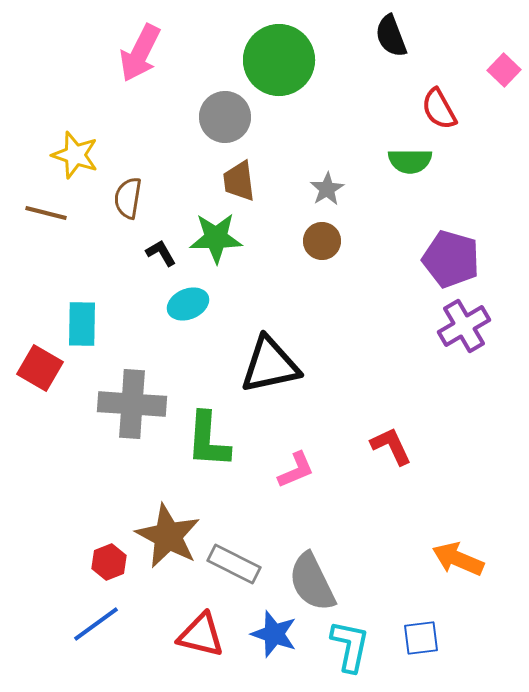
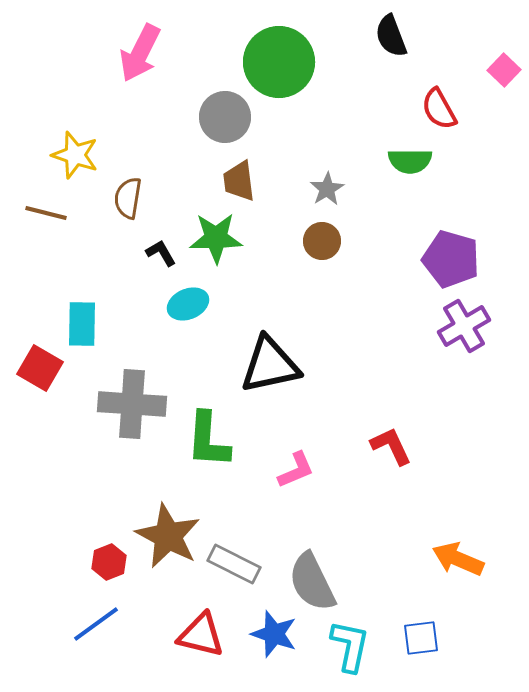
green circle: moved 2 px down
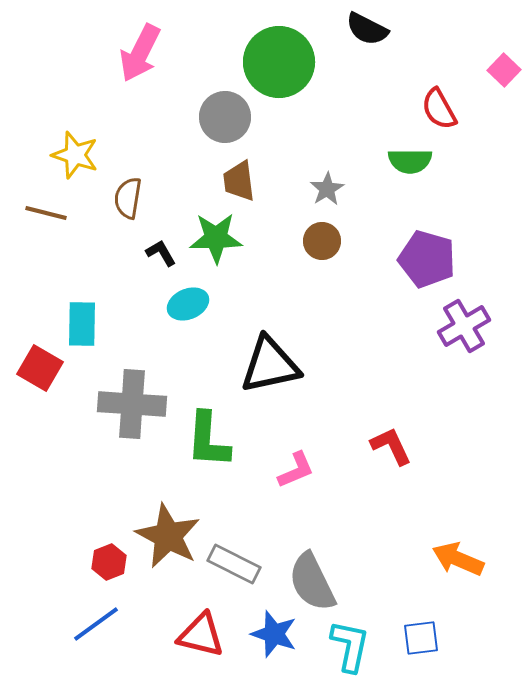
black semicircle: moved 24 px left, 7 px up; rotated 42 degrees counterclockwise
purple pentagon: moved 24 px left
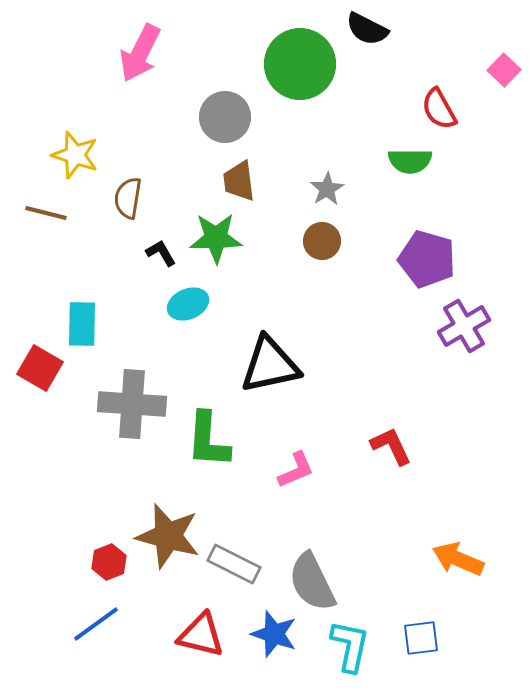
green circle: moved 21 px right, 2 px down
brown star: rotated 12 degrees counterclockwise
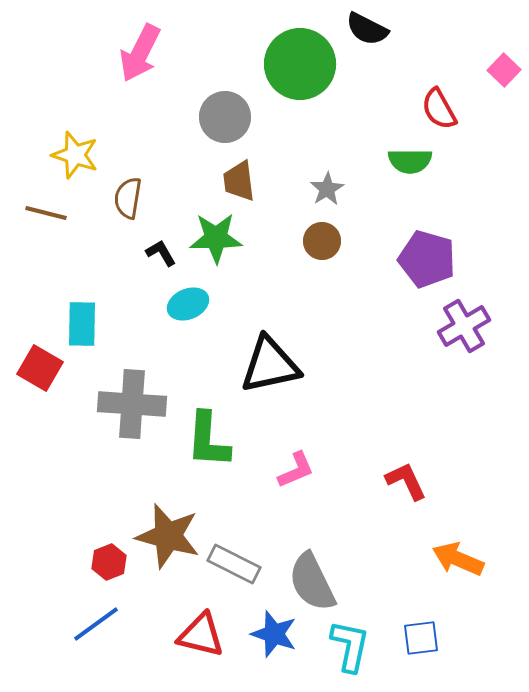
red L-shape: moved 15 px right, 35 px down
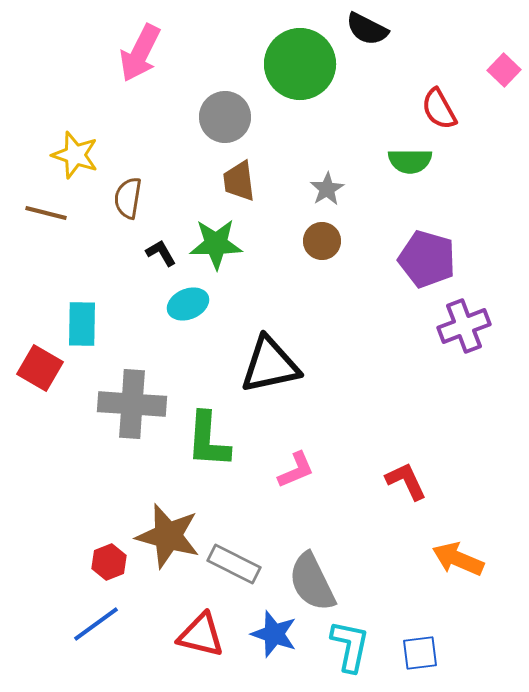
green star: moved 6 px down
purple cross: rotated 9 degrees clockwise
blue square: moved 1 px left, 15 px down
